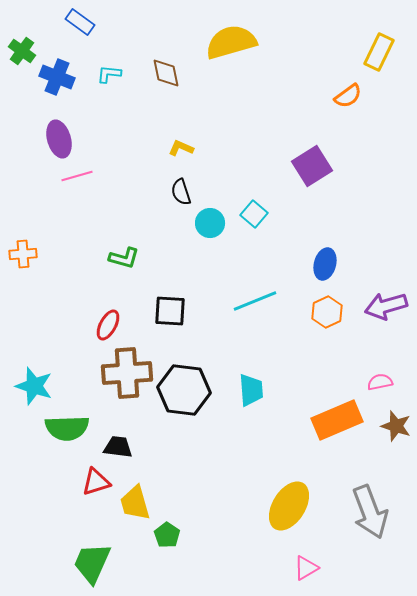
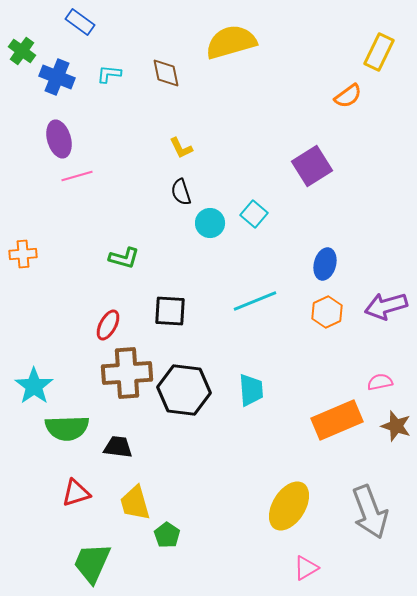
yellow L-shape: rotated 140 degrees counterclockwise
cyan star: rotated 18 degrees clockwise
red triangle: moved 20 px left, 11 px down
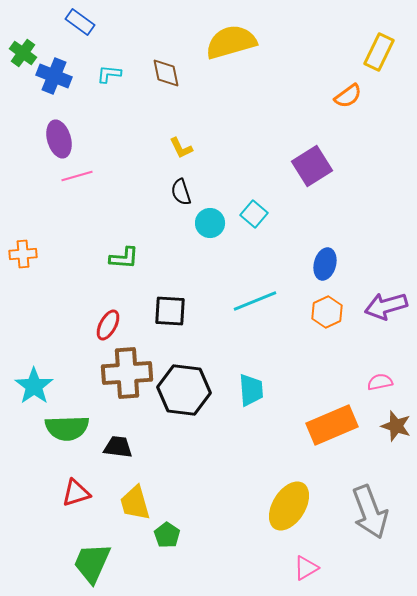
green cross: moved 1 px right, 2 px down
blue cross: moved 3 px left, 1 px up
green L-shape: rotated 12 degrees counterclockwise
orange rectangle: moved 5 px left, 5 px down
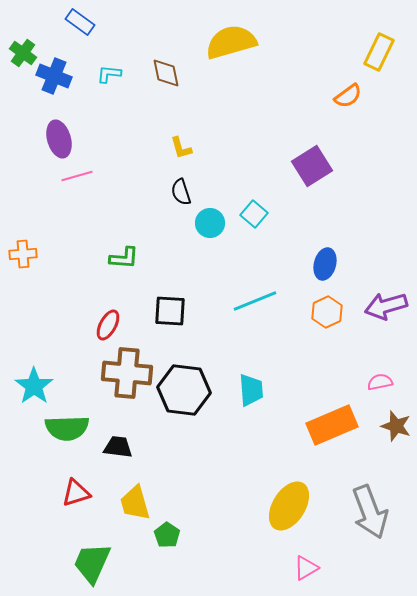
yellow L-shape: rotated 10 degrees clockwise
brown cross: rotated 9 degrees clockwise
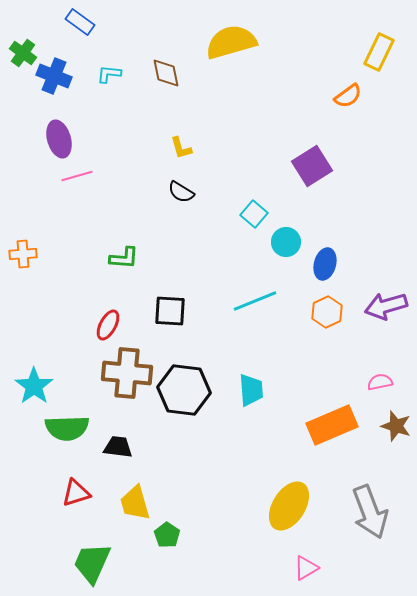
black semicircle: rotated 40 degrees counterclockwise
cyan circle: moved 76 px right, 19 px down
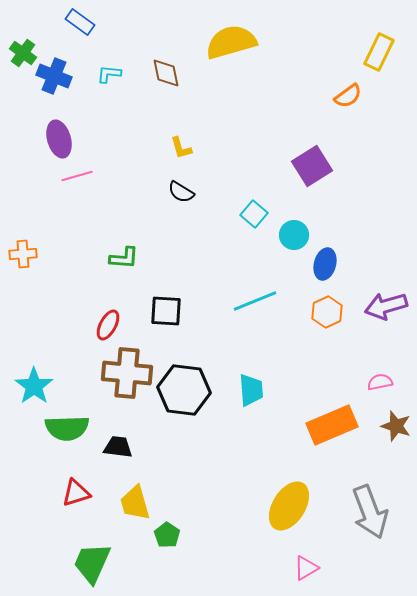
cyan circle: moved 8 px right, 7 px up
black square: moved 4 px left
